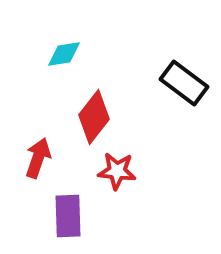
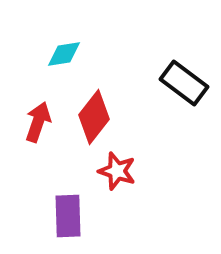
red arrow: moved 36 px up
red star: rotated 12 degrees clockwise
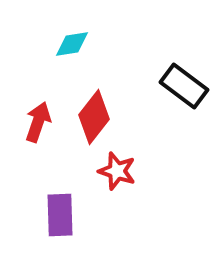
cyan diamond: moved 8 px right, 10 px up
black rectangle: moved 3 px down
purple rectangle: moved 8 px left, 1 px up
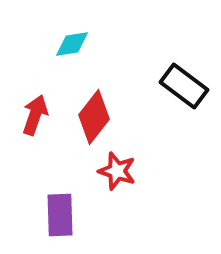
red arrow: moved 3 px left, 7 px up
